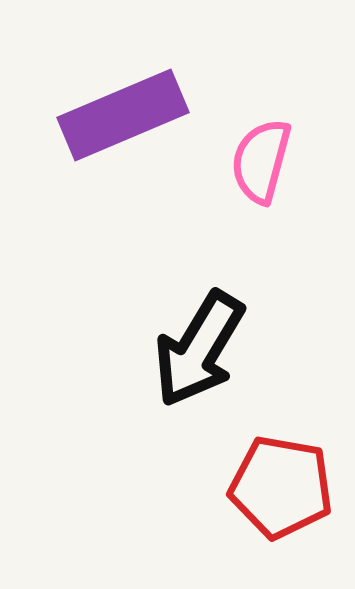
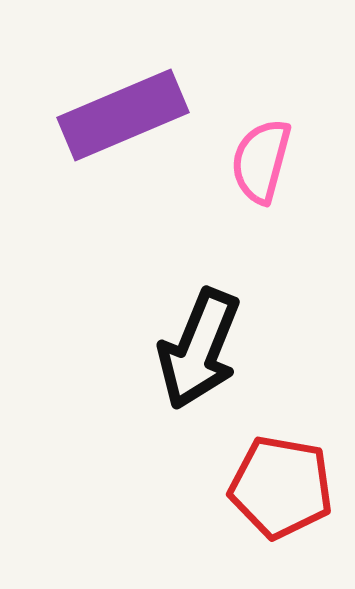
black arrow: rotated 9 degrees counterclockwise
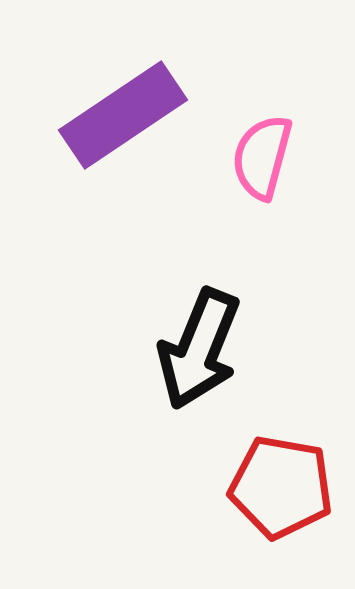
purple rectangle: rotated 11 degrees counterclockwise
pink semicircle: moved 1 px right, 4 px up
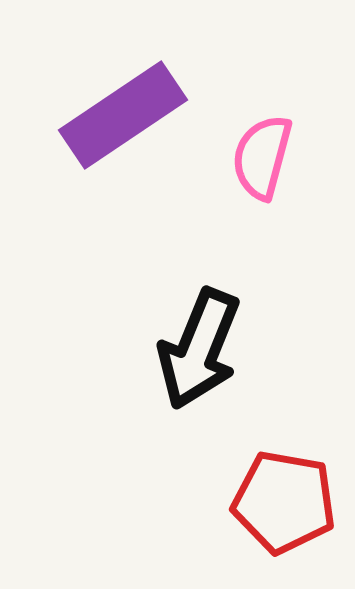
red pentagon: moved 3 px right, 15 px down
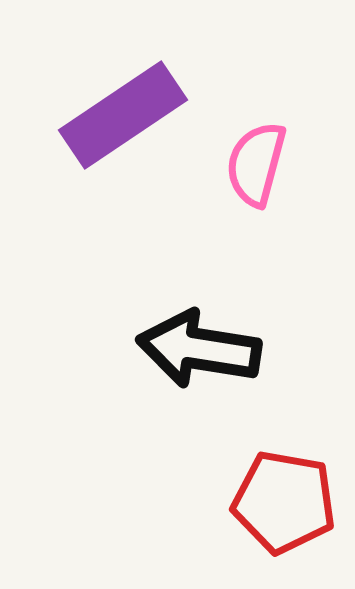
pink semicircle: moved 6 px left, 7 px down
black arrow: rotated 77 degrees clockwise
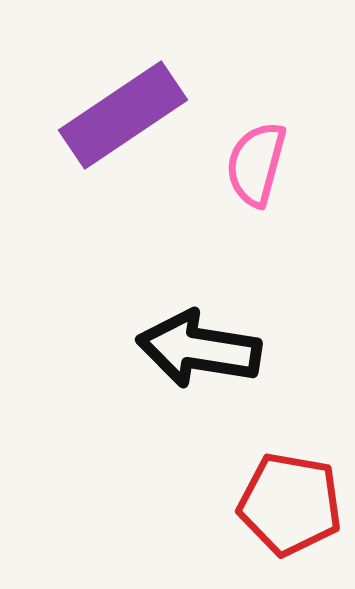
red pentagon: moved 6 px right, 2 px down
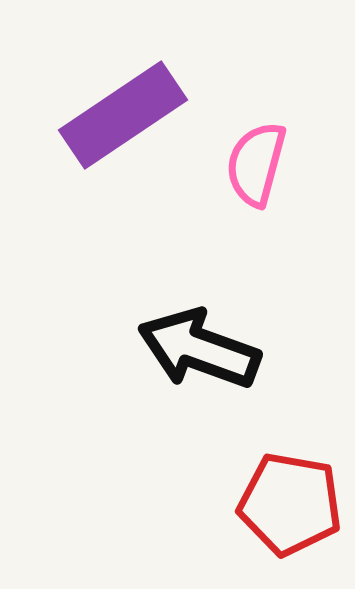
black arrow: rotated 11 degrees clockwise
